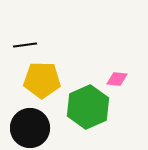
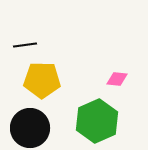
green hexagon: moved 9 px right, 14 px down
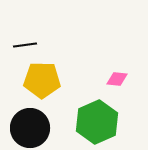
green hexagon: moved 1 px down
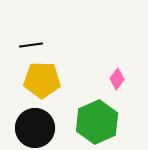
black line: moved 6 px right
pink diamond: rotated 60 degrees counterclockwise
black circle: moved 5 px right
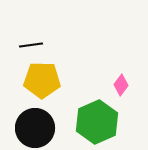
pink diamond: moved 4 px right, 6 px down
